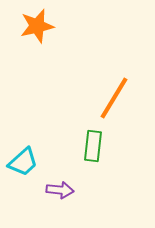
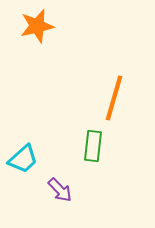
orange line: rotated 15 degrees counterclockwise
cyan trapezoid: moved 3 px up
purple arrow: rotated 40 degrees clockwise
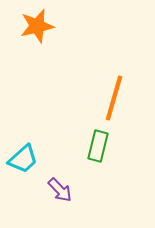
green rectangle: moved 5 px right; rotated 8 degrees clockwise
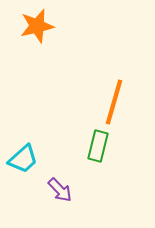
orange line: moved 4 px down
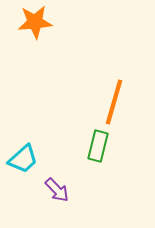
orange star: moved 2 px left, 4 px up; rotated 8 degrees clockwise
purple arrow: moved 3 px left
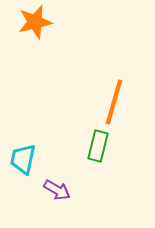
orange star: rotated 8 degrees counterclockwise
cyan trapezoid: rotated 144 degrees clockwise
purple arrow: rotated 16 degrees counterclockwise
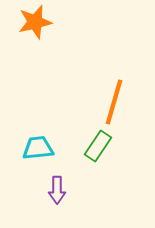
green rectangle: rotated 20 degrees clockwise
cyan trapezoid: moved 15 px right, 11 px up; rotated 72 degrees clockwise
purple arrow: rotated 60 degrees clockwise
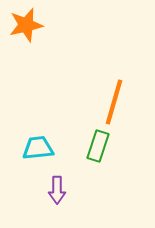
orange star: moved 9 px left, 3 px down
green rectangle: rotated 16 degrees counterclockwise
